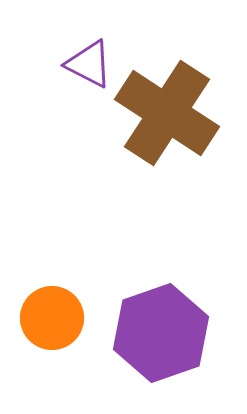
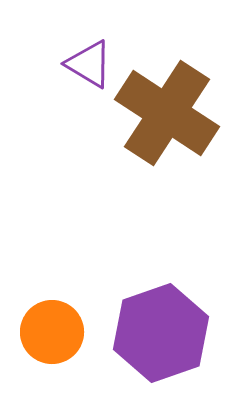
purple triangle: rotated 4 degrees clockwise
orange circle: moved 14 px down
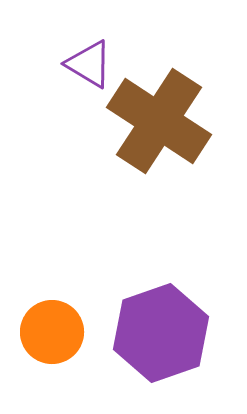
brown cross: moved 8 px left, 8 px down
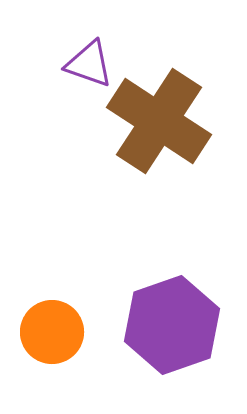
purple triangle: rotated 12 degrees counterclockwise
purple hexagon: moved 11 px right, 8 px up
